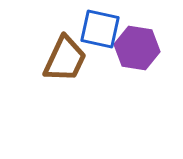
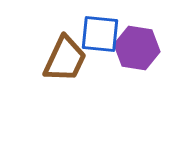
blue square: moved 5 px down; rotated 6 degrees counterclockwise
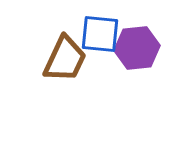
purple hexagon: rotated 15 degrees counterclockwise
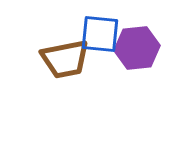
brown trapezoid: rotated 54 degrees clockwise
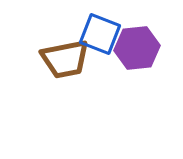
blue square: rotated 15 degrees clockwise
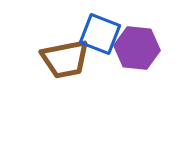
purple hexagon: rotated 12 degrees clockwise
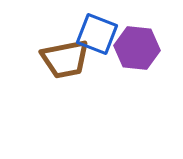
blue square: moved 3 px left
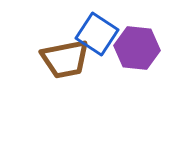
blue square: rotated 12 degrees clockwise
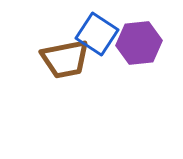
purple hexagon: moved 2 px right, 5 px up; rotated 12 degrees counterclockwise
